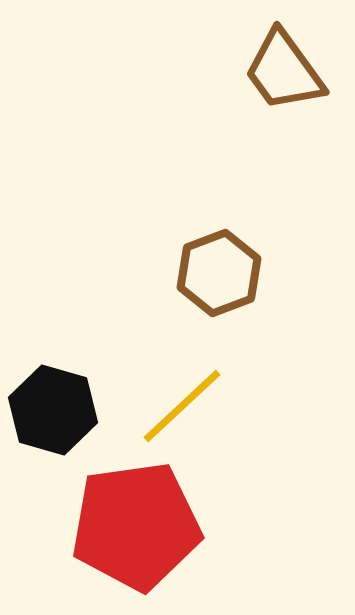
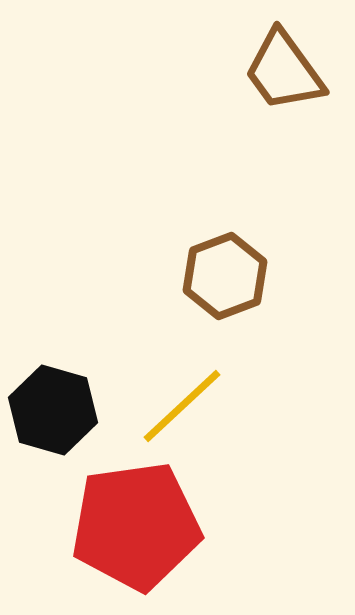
brown hexagon: moved 6 px right, 3 px down
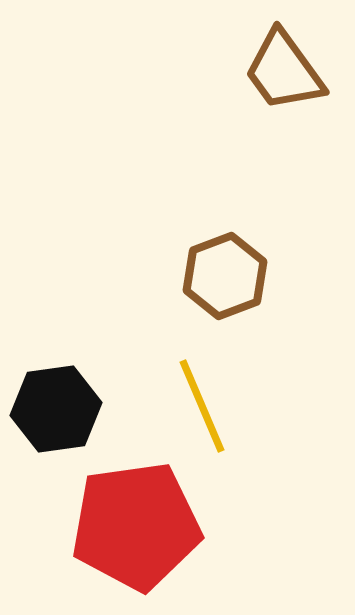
yellow line: moved 20 px right; rotated 70 degrees counterclockwise
black hexagon: moved 3 px right, 1 px up; rotated 24 degrees counterclockwise
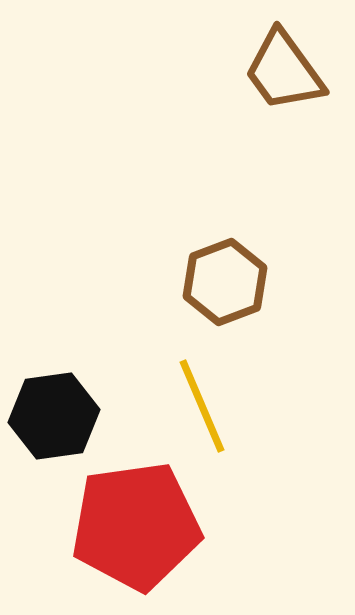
brown hexagon: moved 6 px down
black hexagon: moved 2 px left, 7 px down
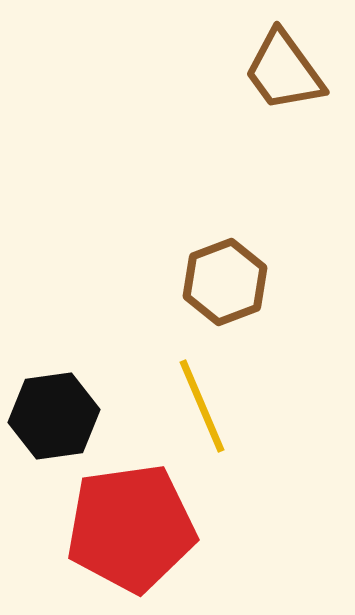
red pentagon: moved 5 px left, 2 px down
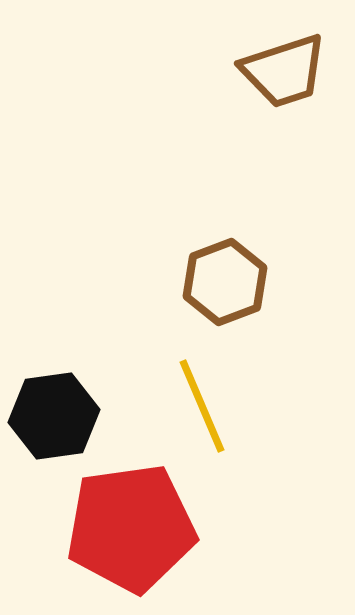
brown trapezoid: rotated 72 degrees counterclockwise
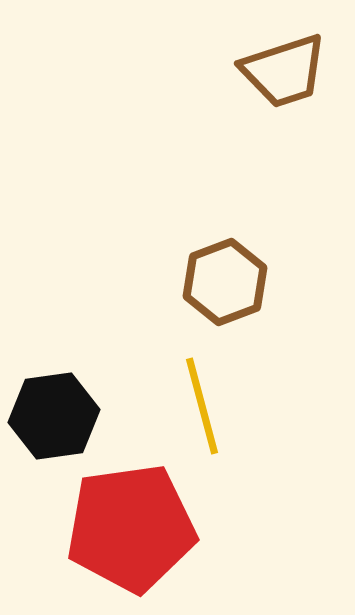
yellow line: rotated 8 degrees clockwise
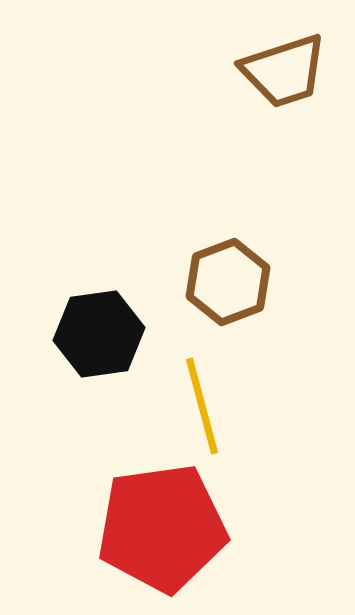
brown hexagon: moved 3 px right
black hexagon: moved 45 px right, 82 px up
red pentagon: moved 31 px right
